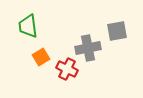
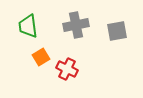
gray cross: moved 12 px left, 23 px up
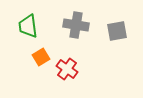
gray cross: rotated 20 degrees clockwise
red cross: rotated 10 degrees clockwise
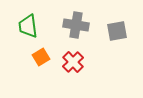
red cross: moved 6 px right, 7 px up; rotated 10 degrees clockwise
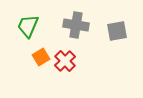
green trapezoid: rotated 30 degrees clockwise
red cross: moved 8 px left, 1 px up
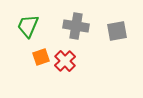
gray cross: moved 1 px down
orange square: rotated 12 degrees clockwise
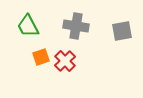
green trapezoid: rotated 50 degrees counterclockwise
gray square: moved 5 px right
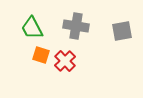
green trapezoid: moved 4 px right, 2 px down
orange square: moved 2 px up; rotated 36 degrees clockwise
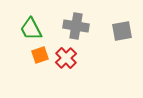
green trapezoid: moved 1 px left, 1 px down
orange square: moved 1 px left; rotated 36 degrees counterclockwise
red cross: moved 1 px right, 3 px up
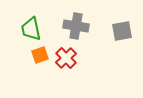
green trapezoid: rotated 15 degrees clockwise
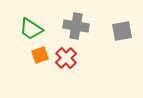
green trapezoid: rotated 45 degrees counterclockwise
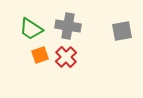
gray cross: moved 8 px left
red cross: moved 1 px up
